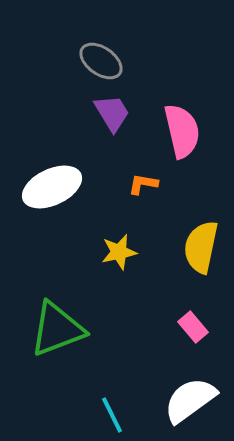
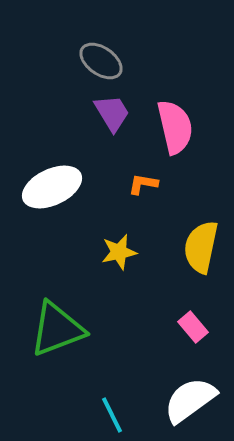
pink semicircle: moved 7 px left, 4 px up
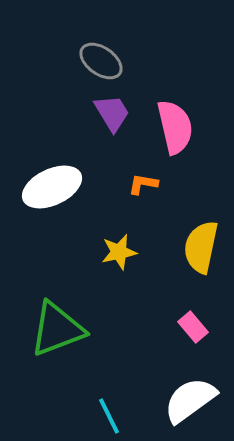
cyan line: moved 3 px left, 1 px down
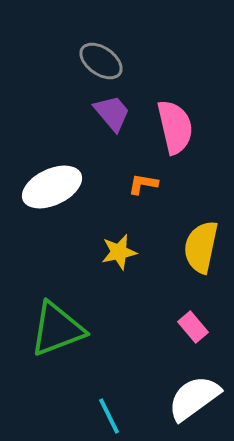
purple trapezoid: rotated 9 degrees counterclockwise
white semicircle: moved 4 px right, 2 px up
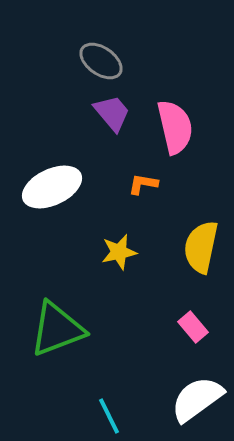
white semicircle: moved 3 px right, 1 px down
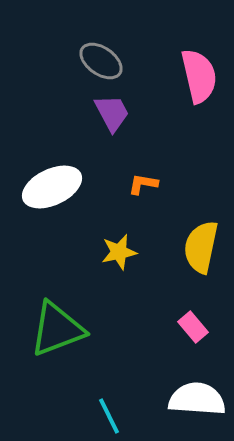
purple trapezoid: rotated 12 degrees clockwise
pink semicircle: moved 24 px right, 51 px up
white semicircle: rotated 40 degrees clockwise
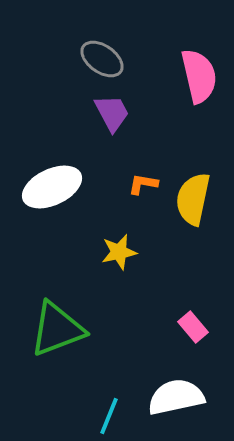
gray ellipse: moved 1 px right, 2 px up
yellow semicircle: moved 8 px left, 48 px up
white semicircle: moved 21 px left, 2 px up; rotated 16 degrees counterclockwise
cyan line: rotated 48 degrees clockwise
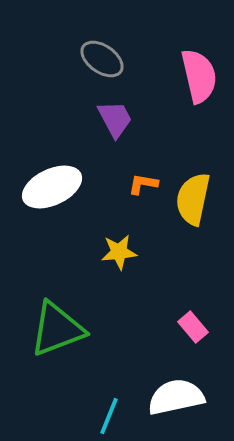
purple trapezoid: moved 3 px right, 6 px down
yellow star: rotated 6 degrees clockwise
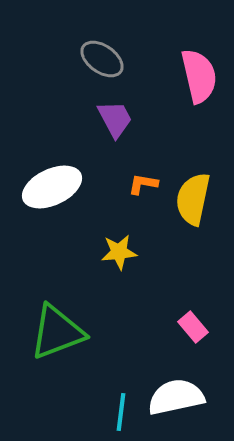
green triangle: moved 3 px down
cyan line: moved 12 px right, 4 px up; rotated 15 degrees counterclockwise
